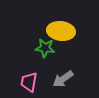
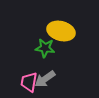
yellow ellipse: rotated 8 degrees clockwise
gray arrow: moved 18 px left
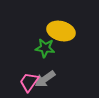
pink trapezoid: rotated 25 degrees clockwise
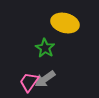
yellow ellipse: moved 4 px right, 8 px up
green star: rotated 24 degrees clockwise
